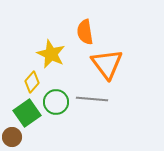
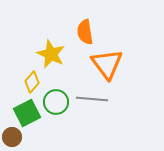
green square: rotated 8 degrees clockwise
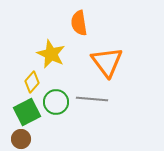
orange semicircle: moved 6 px left, 9 px up
orange triangle: moved 2 px up
green square: moved 1 px up
brown circle: moved 9 px right, 2 px down
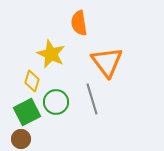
yellow diamond: moved 1 px up; rotated 25 degrees counterclockwise
gray line: rotated 68 degrees clockwise
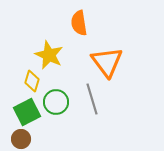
yellow star: moved 2 px left, 1 px down
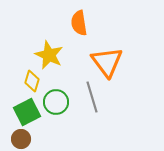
gray line: moved 2 px up
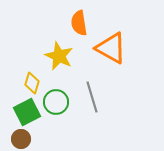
yellow star: moved 10 px right, 1 px down
orange triangle: moved 4 px right, 14 px up; rotated 24 degrees counterclockwise
yellow diamond: moved 2 px down
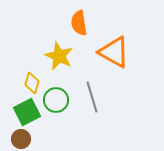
orange triangle: moved 3 px right, 4 px down
green circle: moved 2 px up
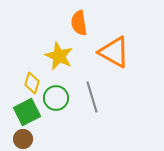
green circle: moved 2 px up
brown circle: moved 2 px right
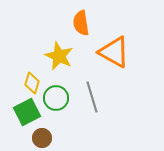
orange semicircle: moved 2 px right
brown circle: moved 19 px right, 1 px up
